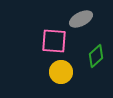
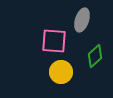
gray ellipse: moved 1 px right, 1 px down; rotated 45 degrees counterclockwise
green diamond: moved 1 px left
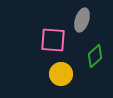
pink square: moved 1 px left, 1 px up
yellow circle: moved 2 px down
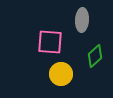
gray ellipse: rotated 15 degrees counterclockwise
pink square: moved 3 px left, 2 px down
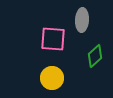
pink square: moved 3 px right, 3 px up
yellow circle: moved 9 px left, 4 px down
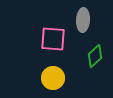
gray ellipse: moved 1 px right
yellow circle: moved 1 px right
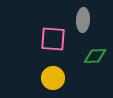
green diamond: rotated 40 degrees clockwise
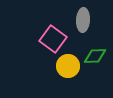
pink square: rotated 32 degrees clockwise
yellow circle: moved 15 px right, 12 px up
